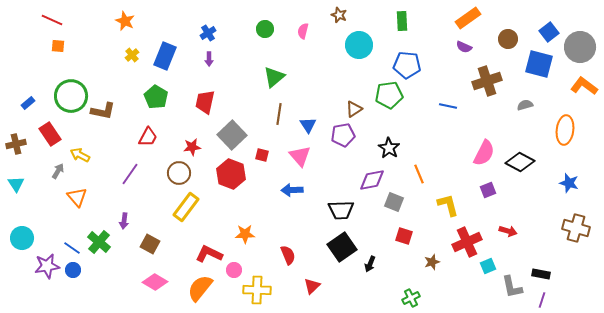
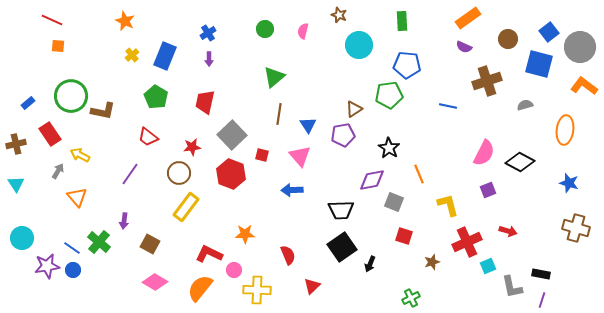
red trapezoid at (148, 137): rotated 100 degrees clockwise
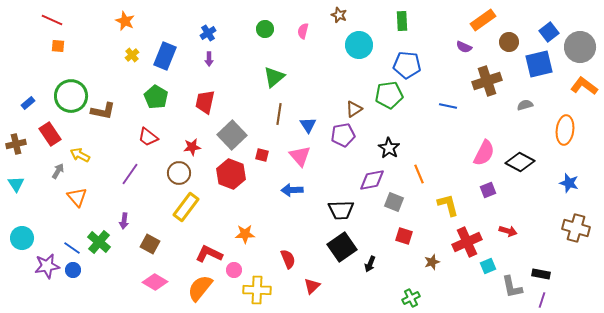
orange rectangle at (468, 18): moved 15 px right, 2 px down
brown circle at (508, 39): moved 1 px right, 3 px down
blue square at (539, 64): rotated 28 degrees counterclockwise
red semicircle at (288, 255): moved 4 px down
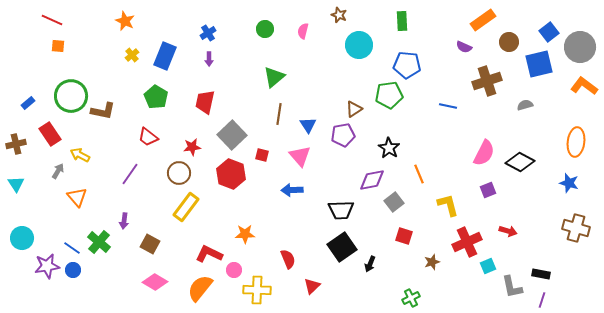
orange ellipse at (565, 130): moved 11 px right, 12 px down
gray square at (394, 202): rotated 30 degrees clockwise
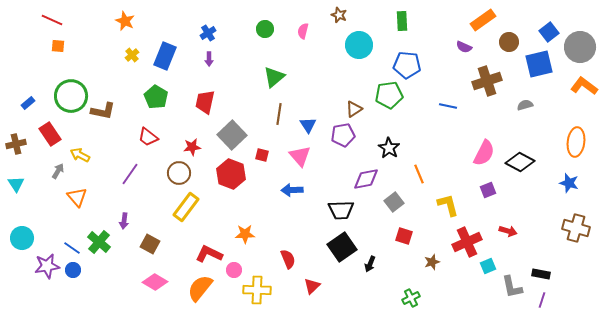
purple diamond at (372, 180): moved 6 px left, 1 px up
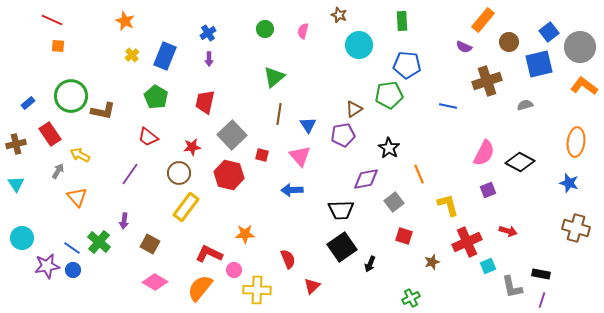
orange rectangle at (483, 20): rotated 15 degrees counterclockwise
red hexagon at (231, 174): moved 2 px left, 1 px down; rotated 8 degrees counterclockwise
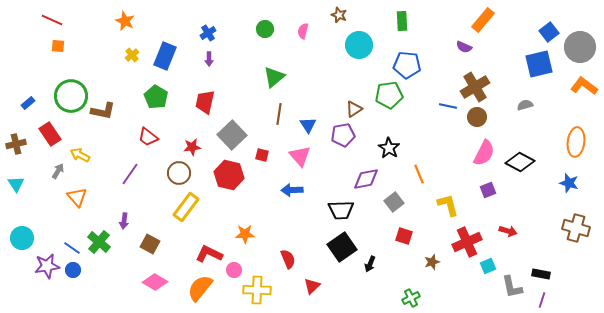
brown circle at (509, 42): moved 32 px left, 75 px down
brown cross at (487, 81): moved 12 px left, 6 px down; rotated 12 degrees counterclockwise
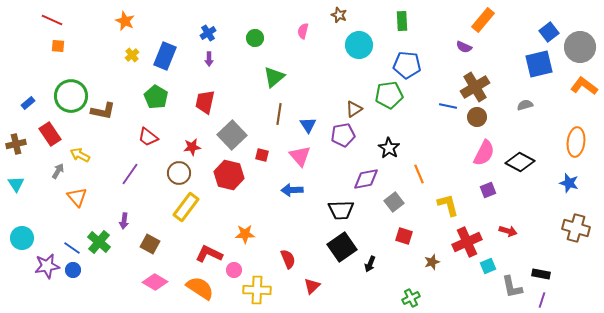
green circle at (265, 29): moved 10 px left, 9 px down
orange semicircle at (200, 288): rotated 84 degrees clockwise
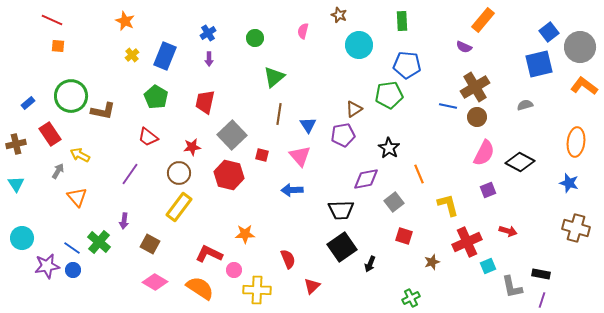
yellow rectangle at (186, 207): moved 7 px left
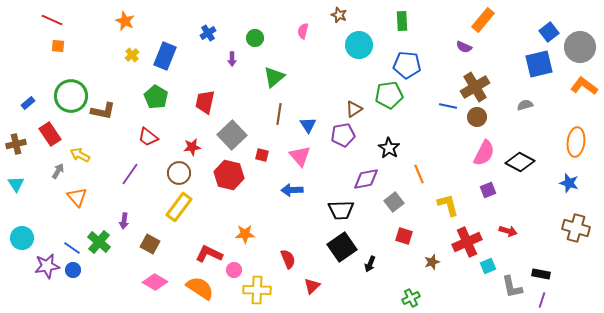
purple arrow at (209, 59): moved 23 px right
